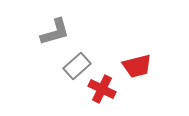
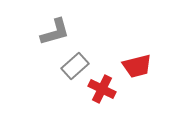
gray rectangle: moved 2 px left
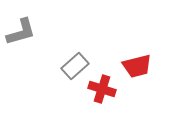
gray L-shape: moved 34 px left
red cross: rotated 8 degrees counterclockwise
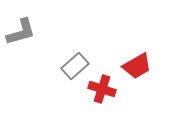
red trapezoid: rotated 16 degrees counterclockwise
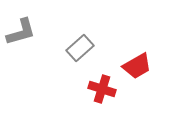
gray rectangle: moved 5 px right, 18 px up
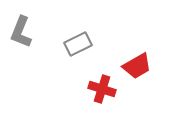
gray L-shape: rotated 128 degrees clockwise
gray rectangle: moved 2 px left, 4 px up; rotated 16 degrees clockwise
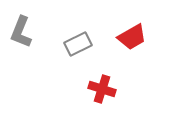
red trapezoid: moved 5 px left, 29 px up
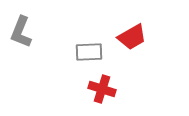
gray rectangle: moved 11 px right, 8 px down; rotated 24 degrees clockwise
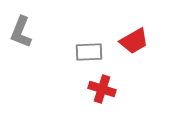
red trapezoid: moved 2 px right, 4 px down
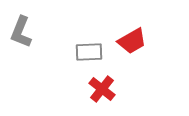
red trapezoid: moved 2 px left
red cross: rotated 20 degrees clockwise
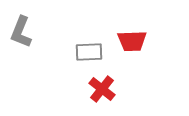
red trapezoid: rotated 28 degrees clockwise
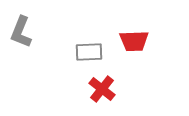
red trapezoid: moved 2 px right
